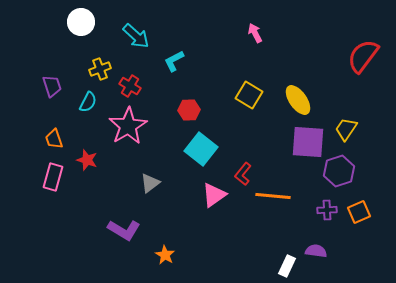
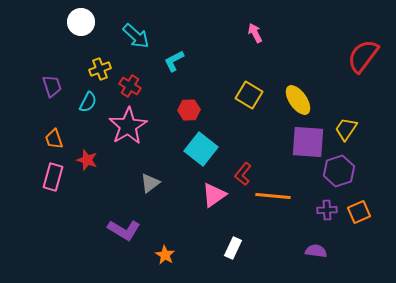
white rectangle: moved 54 px left, 18 px up
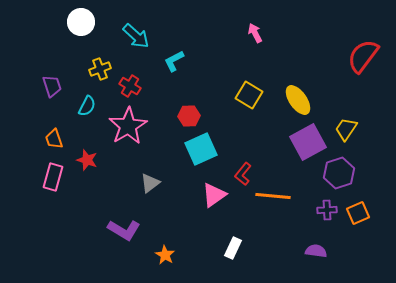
cyan semicircle: moved 1 px left, 4 px down
red hexagon: moved 6 px down
purple square: rotated 33 degrees counterclockwise
cyan square: rotated 28 degrees clockwise
purple hexagon: moved 2 px down
orange square: moved 1 px left, 1 px down
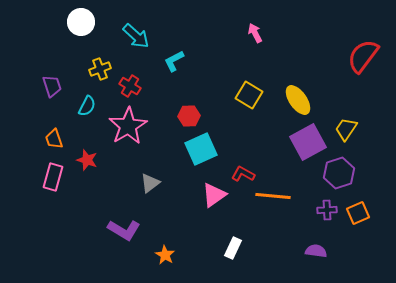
red L-shape: rotated 80 degrees clockwise
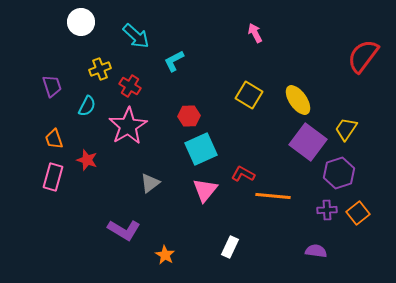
purple square: rotated 24 degrees counterclockwise
pink triangle: moved 9 px left, 5 px up; rotated 16 degrees counterclockwise
orange square: rotated 15 degrees counterclockwise
white rectangle: moved 3 px left, 1 px up
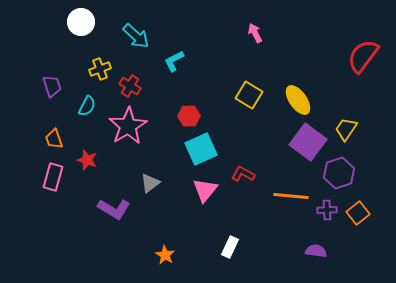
orange line: moved 18 px right
purple L-shape: moved 10 px left, 21 px up
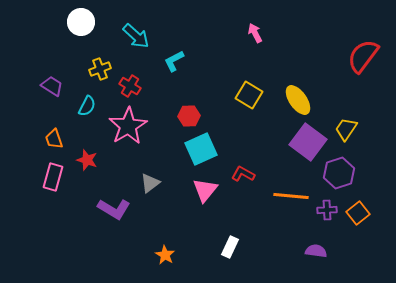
purple trapezoid: rotated 40 degrees counterclockwise
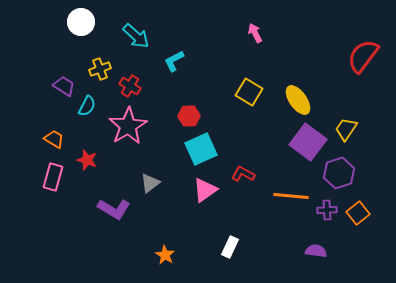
purple trapezoid: moved 12 px right
yellow square: moved 3 px up
orange trapezoid: rotated 140 degrees clockwise
pink triangle: rotated 16 degrees clockwise
